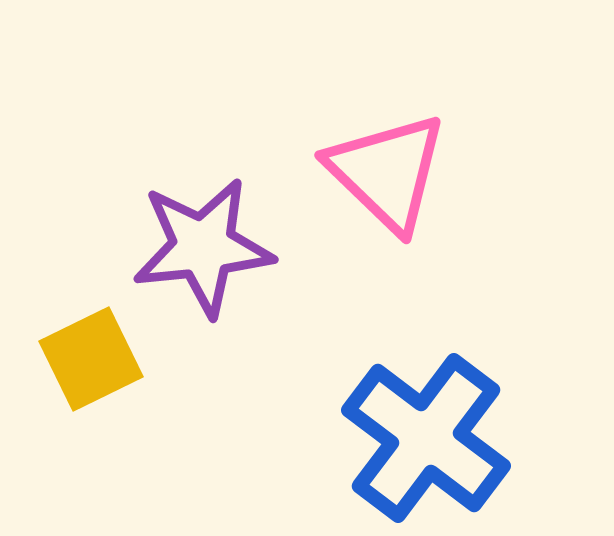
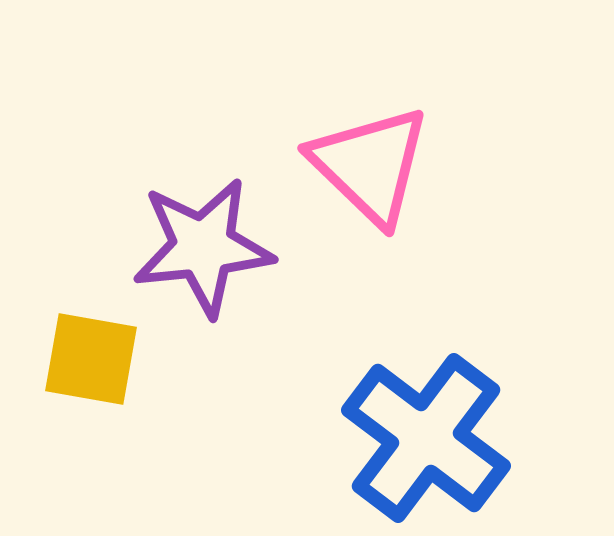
pink triangle: moved 17 px left, 7 px up
yellow square: rotated 36 degrees clockwise
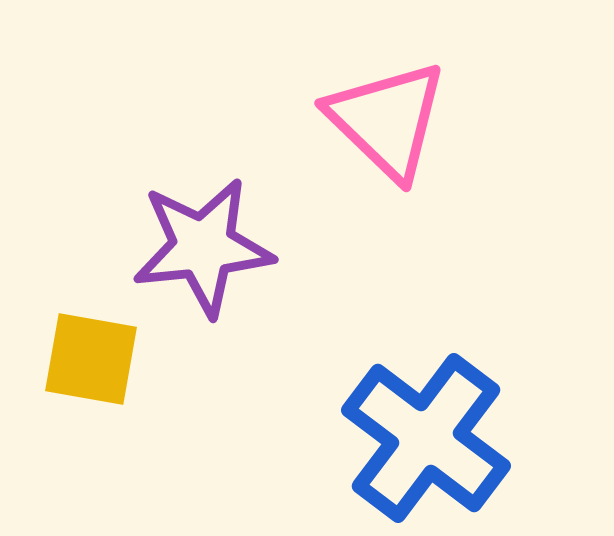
pink triangle: moved 17 px right, 45 px up
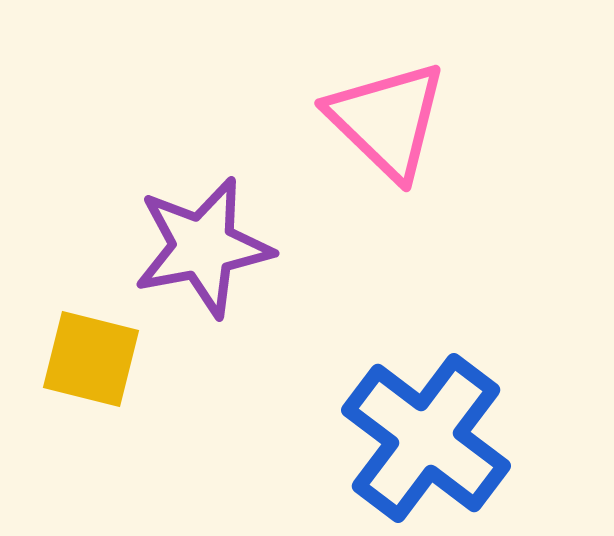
purple star: rotated 5 degrees counterclockwise
yellow square: rotated 4 degrees clockwise
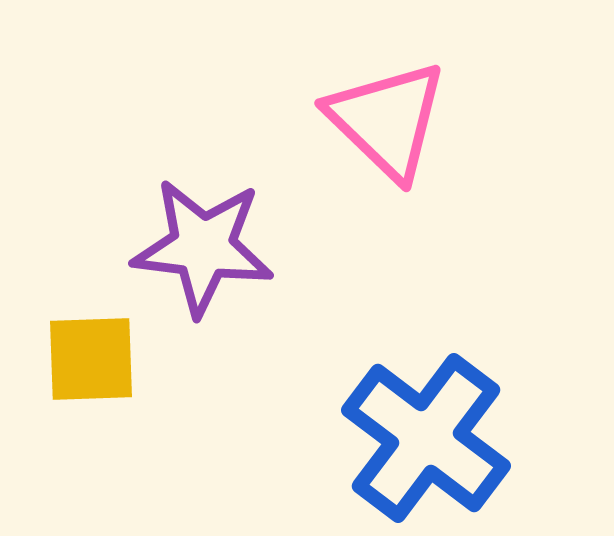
purple star: rotated 18 degrees clockwise
yellow square: rotated 16 degrees counterclockwise
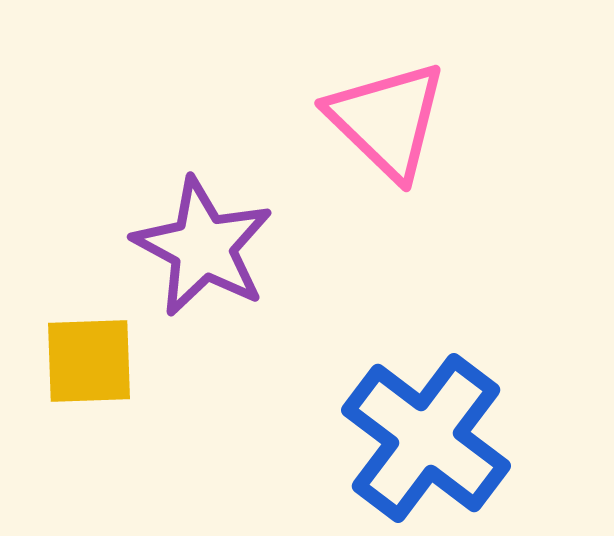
purple star: rotated 21 degrees clockwise
yellow square: moved 2 px left, 2 px down
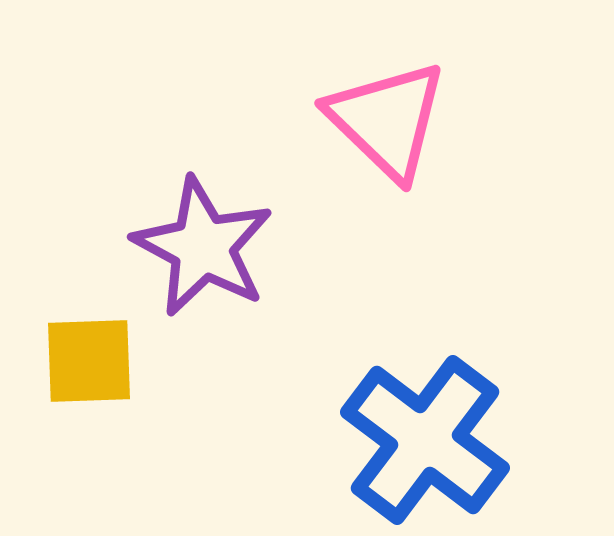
blue cross: moved 1 px left, 2 px down
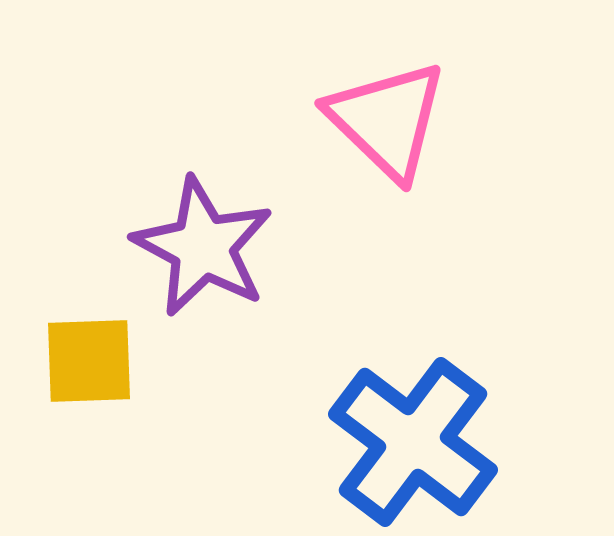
blue cross: moved 12 px left, 2 px down
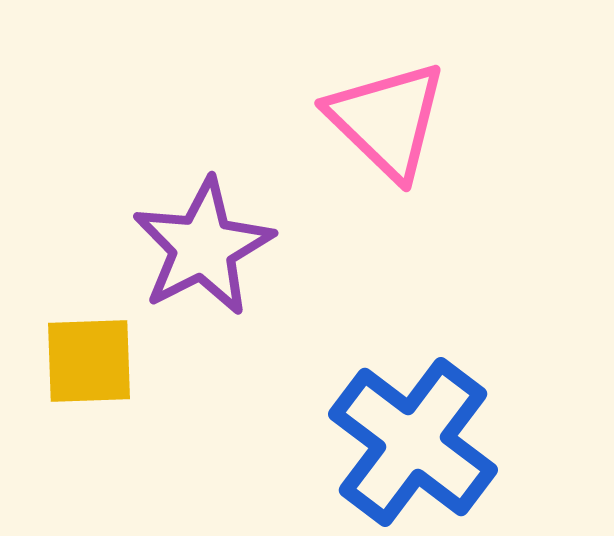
purple star: rotated 17 degrees clockwise
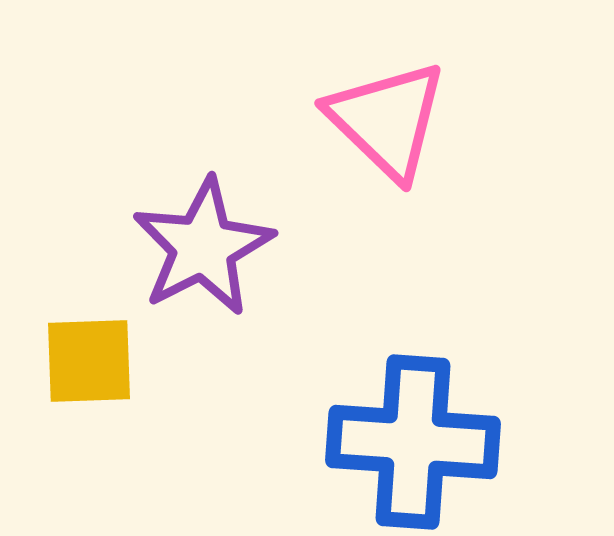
blue cross: rotated 33 degrees counterclockwise
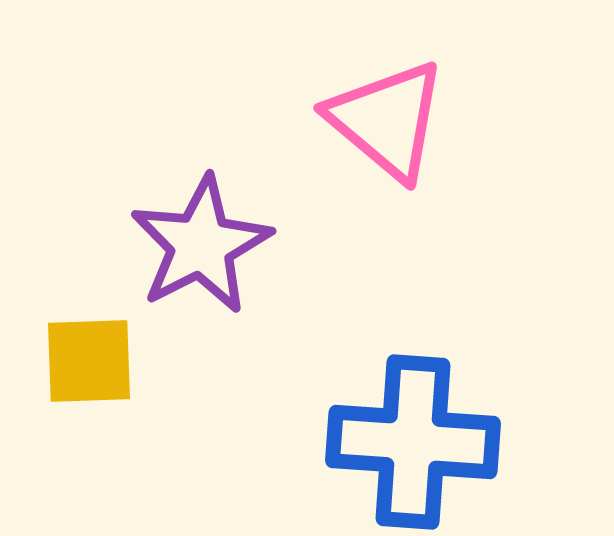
pink triangle: rotated 4 degrees counterclockwise
purple star: moved 2 px left, 2 px up
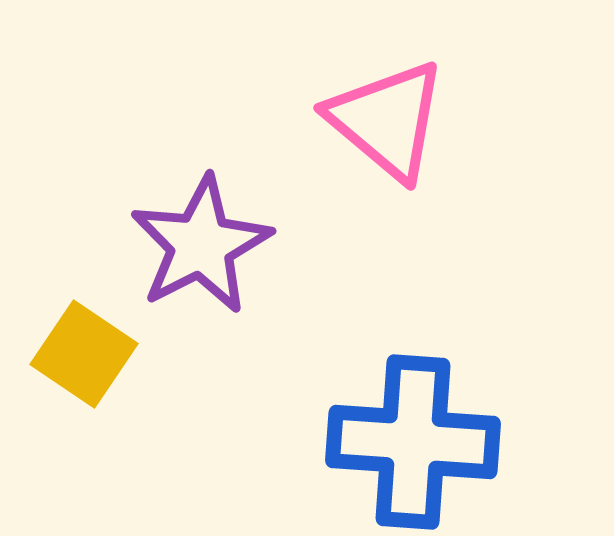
yellow square: moved 5 px left, 7 px up; rotated 36 degrees clockwise
